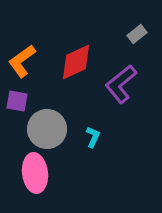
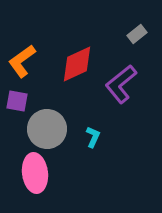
red diamond: moved 1 px right, 2 px down
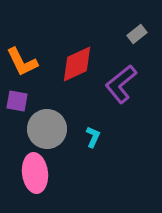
orange L-shape: moved 1 px down; rotated 80 degrees counterclockwise
